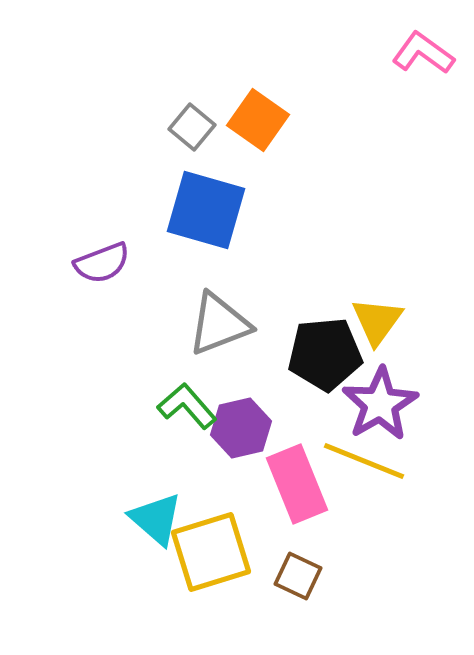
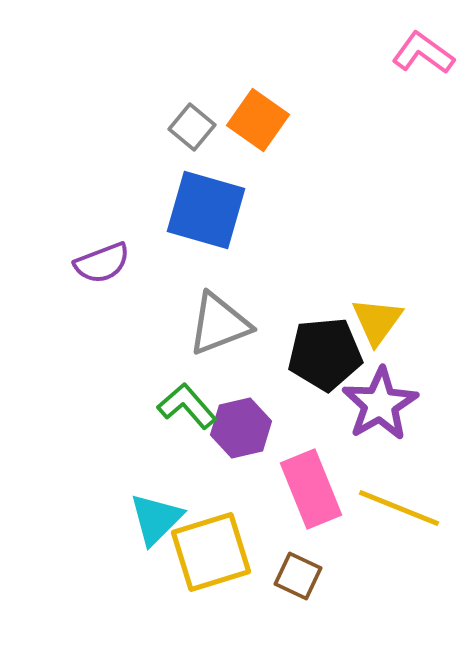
yellow line: moved 35 px right, 47 px down
pink rectangle: moved 14 px right, 5 px down
cyan triangle: rotated 34 degrees clockwise
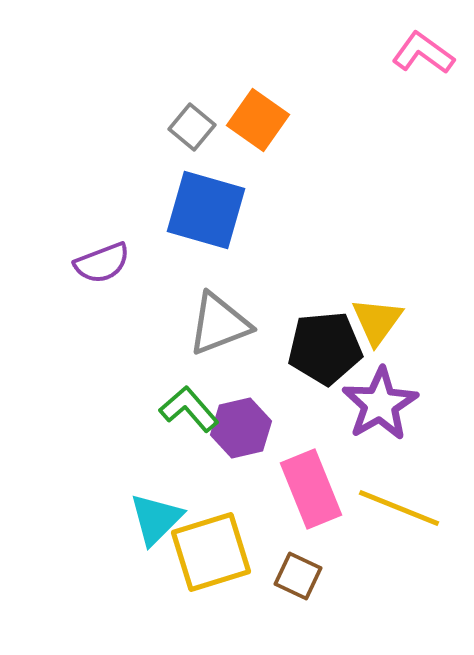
black pentagon: moved 6 px up
green L-shape: moved 2 px right, 3 px down
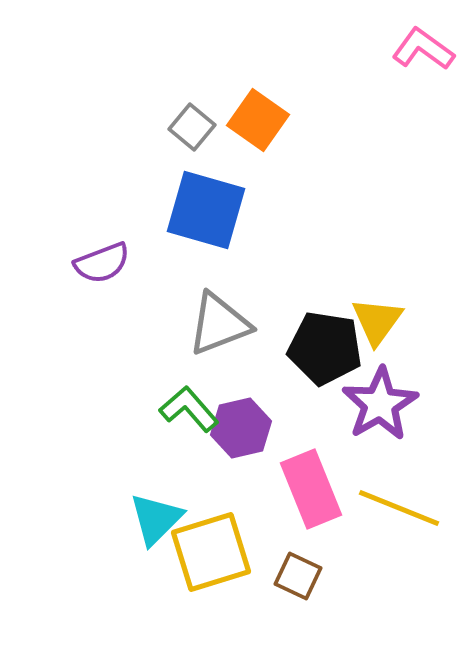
pink L-shape: moved 4 px up
black pentagon: rotated 14 degrees clockwise
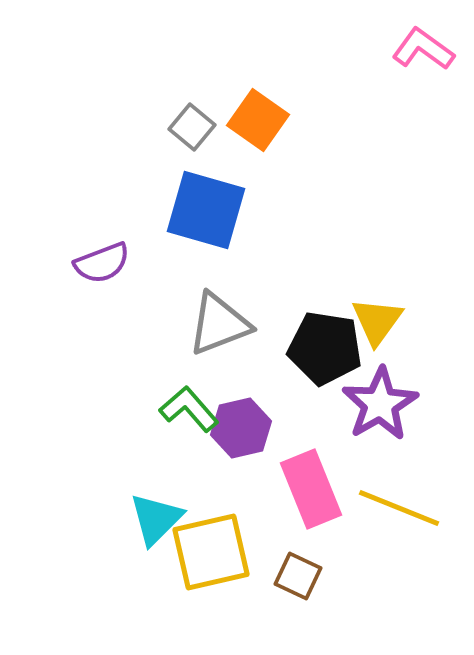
yellow square: rotated 4 degrees clockwise
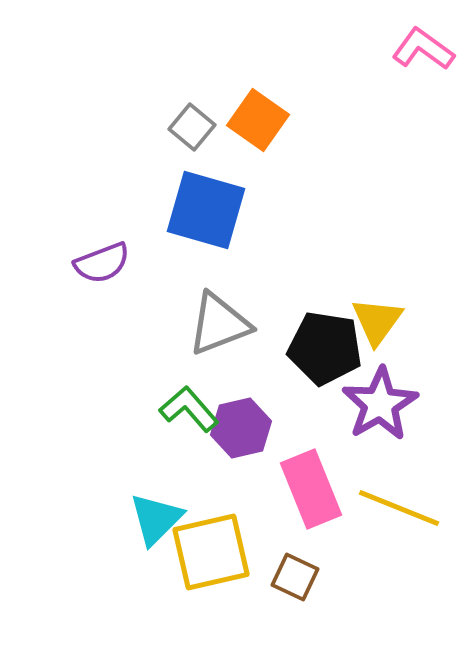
brown square: moved 3 px left, 1 px down
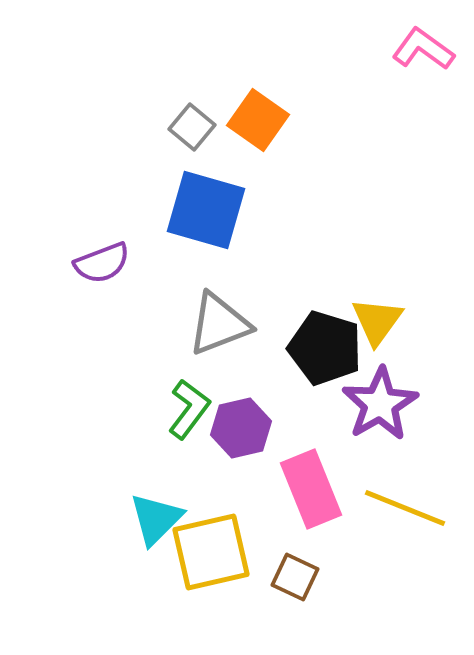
black pentagon: rotated 8 degrees clockwise
green L-shape: rotated 78 degrees clockwise
yellow line: moved 6 px right
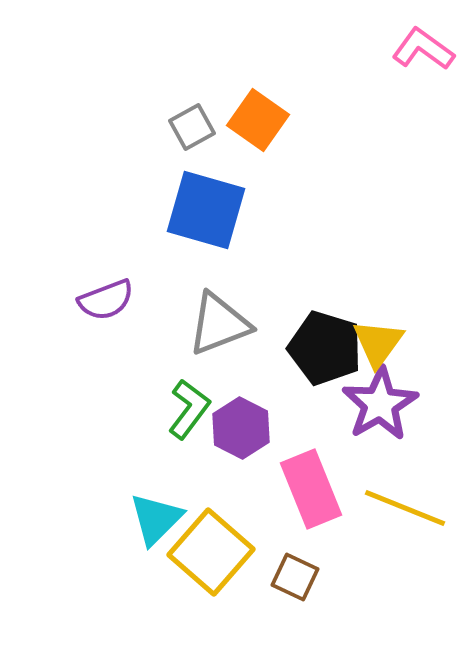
gray square: rotated 21 degrees clockwise
purple semicircle: moved 4 px right, 37 px down
yellow triangle: moved 1 px right, 22 px down
purple hexagon: rotated 20 degrees counterclockwise
yellow square: rotated 36 degrees counterclockwise
